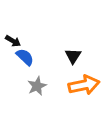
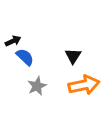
black arrow: rotated 56 degrees counterclockwise
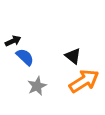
black triangle: rotated 24 degrees counterclockwise
orange arrow: moved 4 px up; rotated 20 degrees counterclockwise
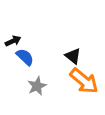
orange arrow: rotated 72 degrees clockwise
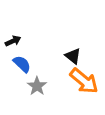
blue semicircle: moved 3 px left, 7 px down
gray star: rotated 12 degrees counterclockwise
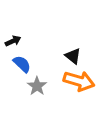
orange arrow: moved 5 px left; rotated 24 degrees counterclockwise
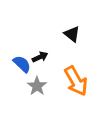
black arrow: moved 27 px right, 16 px down
black triangle: moved 1 px left, 22 px up
orange arrow: moved 3 px left; rotated 44 degrees clockwise
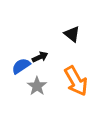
blue semicircle: moved 1 px left, 2 px down; rotated 78 degrees counterclockwise
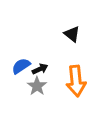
black arrow: moved 12 px down
orange arrow: rotated 24 degrees clockwise
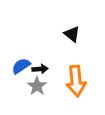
black arrow: rotated 21 degrees clockwise
